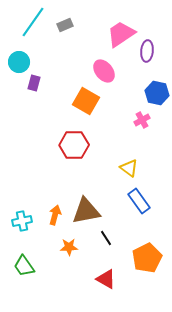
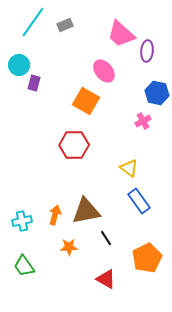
pink trapezoid: rotated 104 degrees counterclockwise
cyan circle: moved 3 px down
pink cross: moved 1 px right, 1 px down
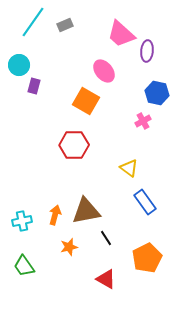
purple rectangle: moved 3 px down
blue rectangle: moved 6 px right, 1 px down
orange star: rotated 12 degrees counterclockwise
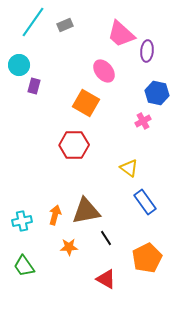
orange square: moved 2 px down
orange star: rotated 12 degrees clockwise
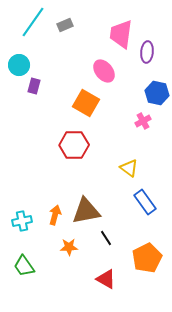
pink trapezoid: rotated 56 degrees clockwise
purple ellipse: moved 1 px down
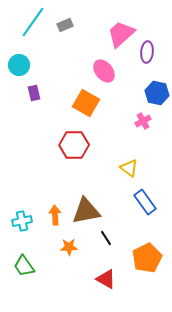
pink trapezoid: rotated 40 degrees clockwise
purple rectangle: moved 7 px down; rotated 28 degrees counterclockwise
orange arrow: rotated 18 degrees counterclockwise
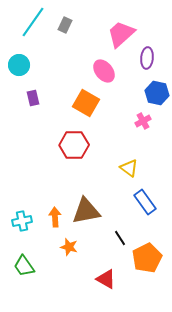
gray rectangle: rotated 42 degrees counterclockwise
purple ellipse: moved 6 px down
purple rectangle: moved 1 px left, 5 px down
orange arrow: moved 2 px down
black line: moved 14 px right
orange star: rotated 18 degrees clockwise
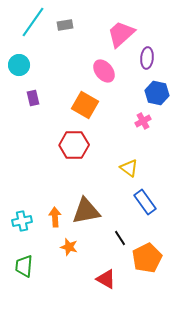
gray rectangle: rotated 56 degrees clockwise
orange square: moved 1 px left, 2 px down
green trapezoid: rotated 40 degrees clockwise
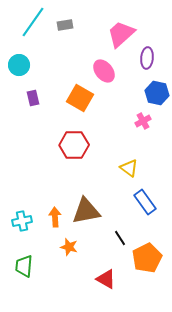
orange square: moved 5 px left, 7 px up
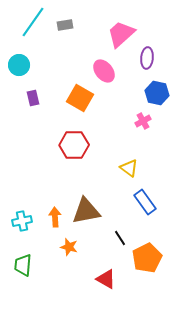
green trapezoid: moved 1 px left, 1 px up
